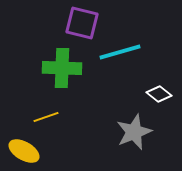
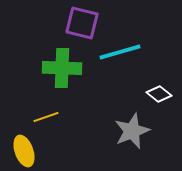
gray star: moved 2 px left, 1 px up
yellow ellipse: rotated 40 degrees clockwise
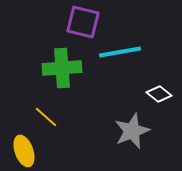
purple square: moved 1 px right, 1 px up
cyan line: rotated 6 degrees clockwise
green cross: rotated 6 degrees counterclockwise
yellow line: rotated 60 degrees clockwise
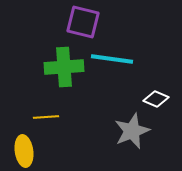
cyan line: moved 8 px left, 7 px down; rotated 18 degrees clockwise
green cross: moved 2 px right, 1 px up
white diamond: moved 3 px left, 5 px down; rotated 15 degrees counterclockwise
yellow line: rotated 45 degrees counterclockwise
yellow ellipse: rotated 12 degrees clockwise
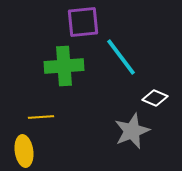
purple square: rotated 20 degrees counterclockwise
cyan line: moved 9 px right, 2 px up; rotated 45 degrees clockwise
green cross: moved 1 px up
white diamond: moved 1 px left, 1 px up
yellow line: moved 5 px left
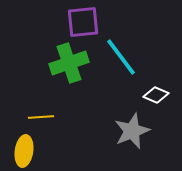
green cross: moved 5 px right, 3 px up; rotated 15 degrees counterclockwise
white diamond: moved 1 px right, 3 px up
yellow ellipse: rotated 16 degrees clockwise
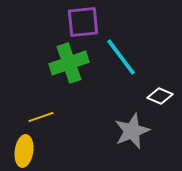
white diamond: moved 4 px right, 1 px down
yellow line: rotated 15 degrees counterclockwise
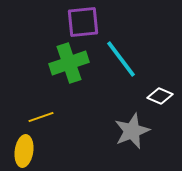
cyan line: moved 2 px down
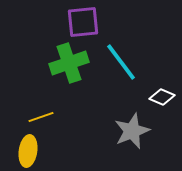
cyan line: moved 3 px down
white diamond: moved 2 px right, 1 px down
yellow ellipse: moved 4 px right
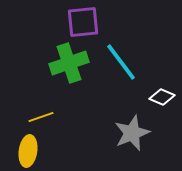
gray star: moved 2 px down
